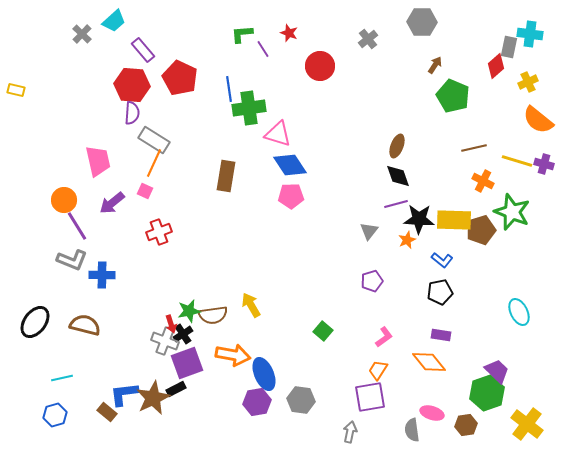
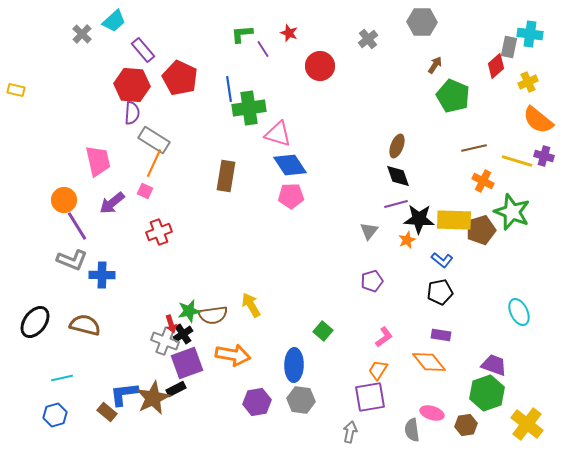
purple cross at (544, 164): moved 8 px up
purple trapezoid at (497, 371): moved 3 px left, 6 px up; rotated 24 degrees counterclockwise
blue ellipse at (264, 374): moved 30 px right, 9 px up; rotated 24 degrees clockwise
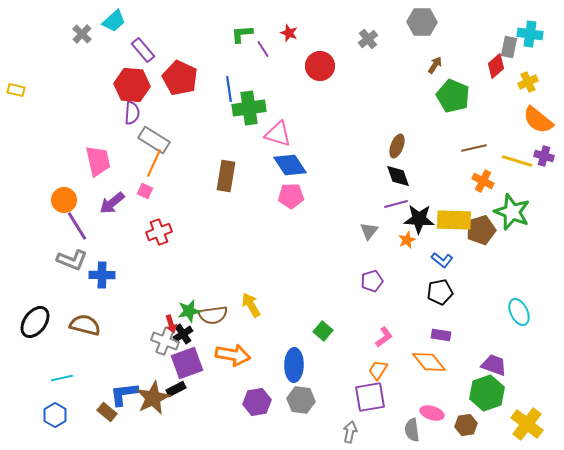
blue hexagon at (55, 415): rotated 15 degrees counterclockwise
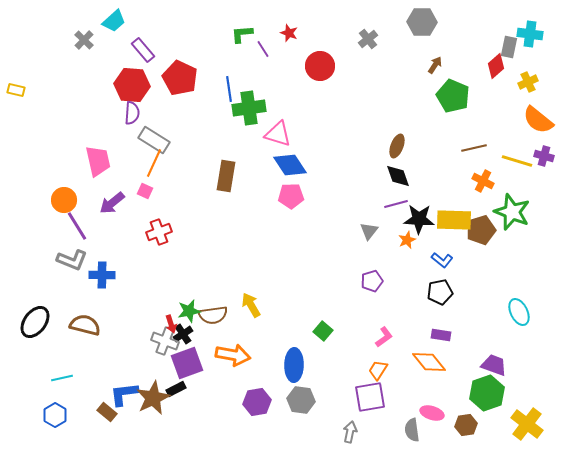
gray cross at (82, 34): moved 2 px right, 6 px down
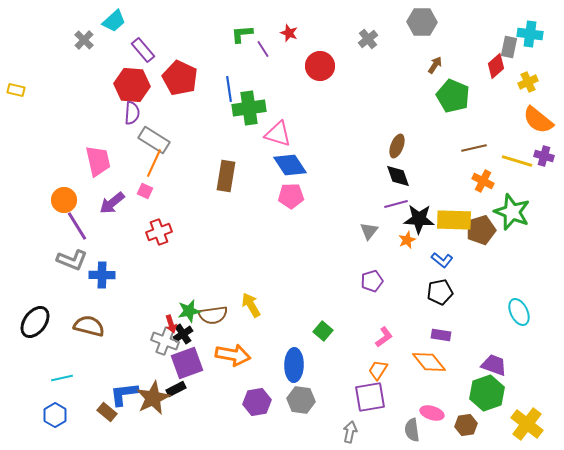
brown semicircle at (85, 325): moved 4 px right, 1 px down
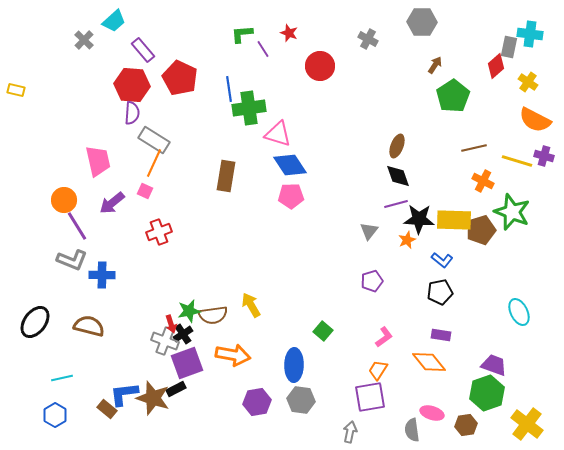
gray cross at (368, 39): rotated 24 degrees counterclockwise
yellow cross at (528, 82): rotated 30 degrees counterclockwise
green pentagon at (453, 96): rotated 16 degrees clockwise
orange semicircle at (538, 120): moved 3 px left; rotated 12 degrees counterclockwise
brown star at (153, 398): rotated 28 degrees counterclockwise
brown rectangle at (107, 412): moved 3 px up
